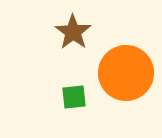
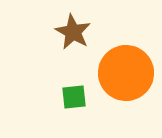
brown star: rotated 6 degrees counterclockwise
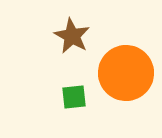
brown star: moved 1 px left, 4 px down
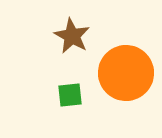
green square: moved 4 px left, 2 px up
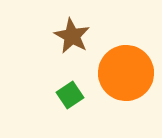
green square: rotated 28 degrees counterclockwise
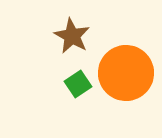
green square: moved 8 px right, 11 px up
